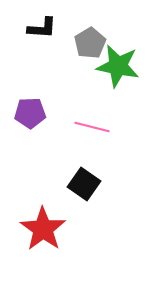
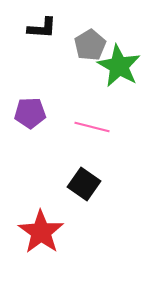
gray pentagon: moved 2 px down
green star: moved 1 px right; rotated 18 degrees clockwise
red star: moved 2 px left, 3 px down
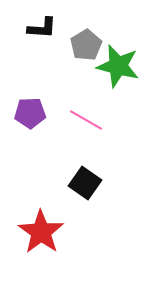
gray pentagon: moved 4 px left
green star: moved 1 px left; rotated 15 degrees counterclockwise
pink line: moved 6 px left, 7 px up; rotated 16 degrees clockwise
black square: moved 1 px right, 1 px up
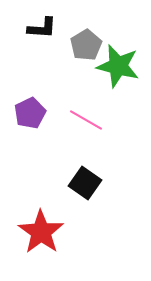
purple pentagon: rotated 24 degrees counterclockwise
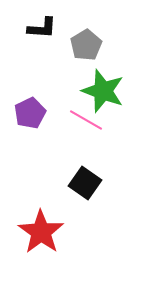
green star: moved 15 px left, 25 px down; rotated 6 degrees clockwise
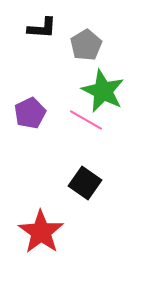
green star: rotated 6 degrees clockwise
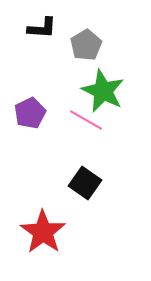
red star: moved 2 px right
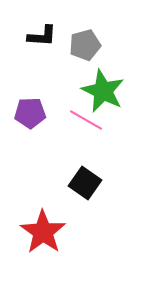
black L-shape: moved 8 px down
gray pentagon: moved 1 px left; rotated 16 degrees clockwise
purple pentagon: rotated 24 degrees clockwise
